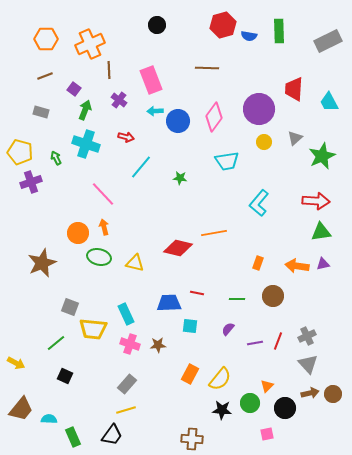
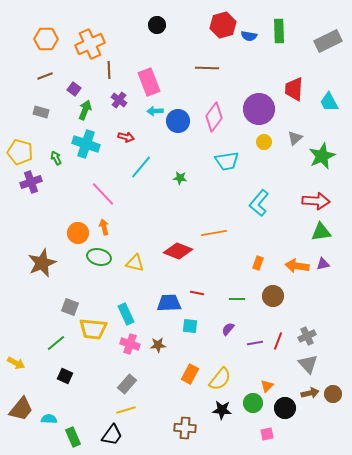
pink rectangle at (151, 80): moved 2 px left, 2 px down
red diamond at (178, 248): moved 3 px down; rotated 8 degrees clockwise
green circle at (250, 403): moved 3 px right
brown cross at (192, 439): moved 7 px left, 11 px up
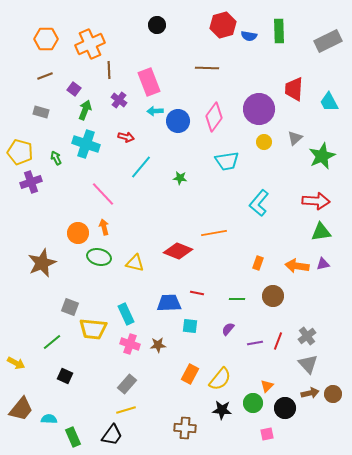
gray cross at (307, 336): rotated 12 degrees counterclockwise
green line at (56, 343): moved 4 px left, 1 px up
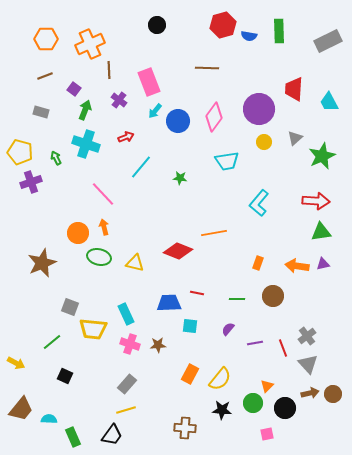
cyan arrow at (155, 111): rotated 49 degrees counterclockwise
red arrow at (126, 137): rotated 35 degrees counterclockwise
red line at (278, 341): moved 5 px right, 7 px down; rotated 42 degrees counterclockwise
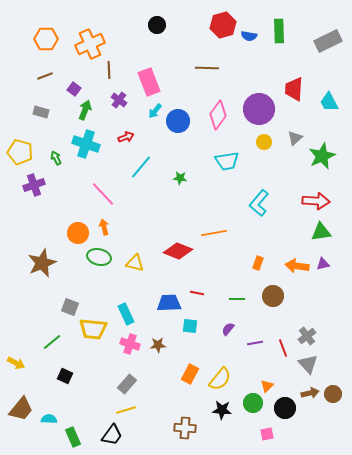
pink diamond at (214, 117): moved 4 px right, 2 px up
purple cross at (31, 182): moved 3 px right, 3 px down
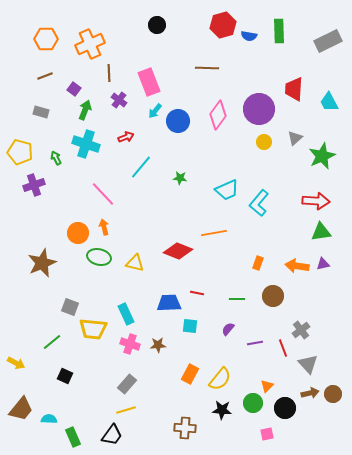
brown line at (109, 70): moved 3 px down
cyan trapezoid at (227, 161): moved 29 px down; rotated 15 degrees counterclockwise
gray cross at (307, 336): moved 6 px left, 6 px up
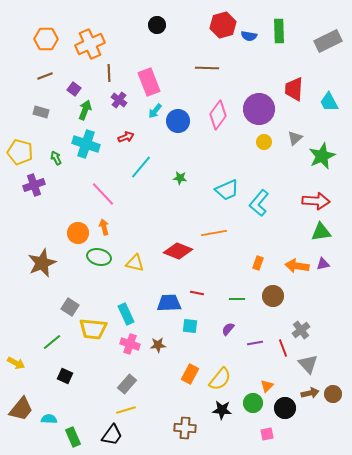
gray square at (70, 307): rotated 12 degrees clockwise
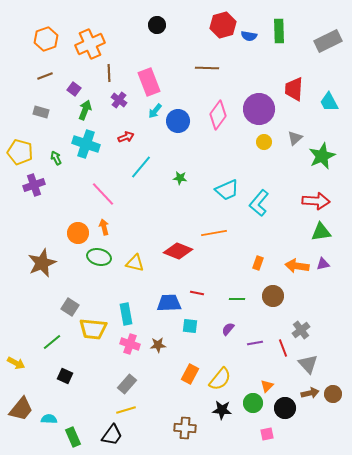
orange hexagon at (46, 39): rotated 20 degrees counterclockwise
cyan rectangle at (126, 314): rotated 15 degrees clockwise
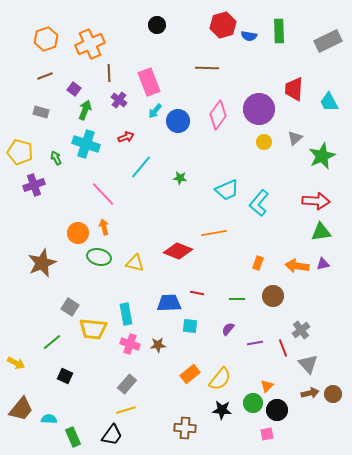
orange rectangle at (190, 374): rotated 24 degrees clockwise
black circle at (285, 408): moved 8 px left, 2 px down
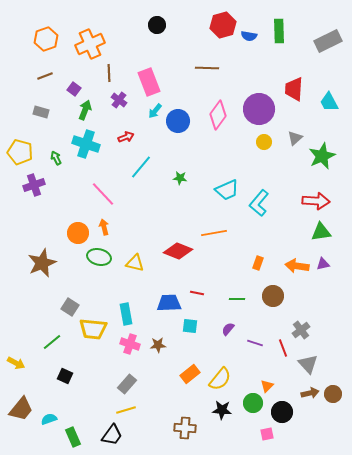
purple line at (255, 343): rotated 28 degrees clockwise
black circle at (277, 410): moved 5 px right, 2 px down
cyan semicircle at (49, 419): rotated 21 degrees counterclockwise
